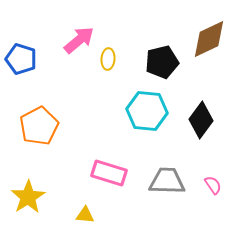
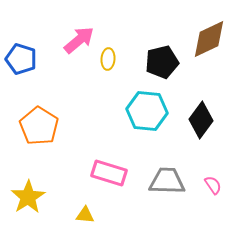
orange pentagon: rotated 12 degrees counterclockwise
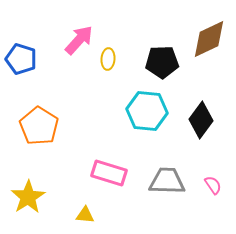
pink arrow: rotated 8 degrees counterclockwise
black pentagon: rotated 12 degrees clockwise
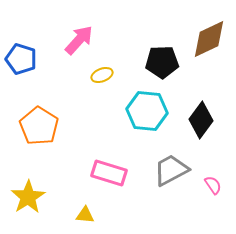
yellow ellipse: moved 6 px left, 16 px down; rotated 65 degrees clockwise
gray trapezoid: moved 4 px right, 11 px up; rotated 30 degrees counterclockwise
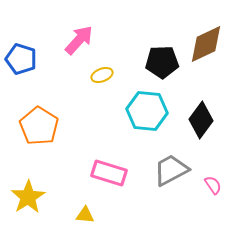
brown diamond: moved 3 px left, 5 px down
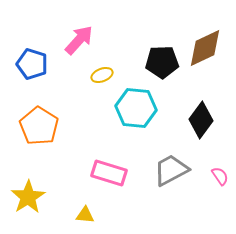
brown diamond: moved 1 px left, 4 px down
blue pentagon: moved 11 px right, 5 px down
cyan hexagon: moved 11 px left, 3 px up
pink semicircle: moved 7 px right, 9 px up
